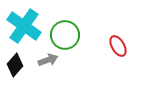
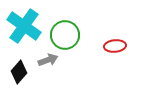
red ellipse: moved 3 px left; rotated 65 degrees counterclockwise
black diamond: moved 4 px right, 7 px down
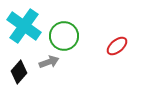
green circle: moved 1 px left, 1 px down
red ellipse: moved 2 px right; rotated 35 degrees counterclockwise
gray arrow: moved 1 px right, 2 px down
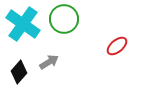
cyan cross: moved 1 px left, 2 px up
green circle: moved 17 px up
gray arrow: rotated 12 degrees counterclockwise
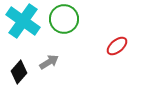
cyan cross: moved 3 px up
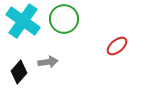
gray arrow: moved 1 px left; rotated 24 degrees clockwise
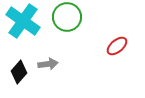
green circle: moved 3 px right, 2 px up
gray arrow: moved 2 px down
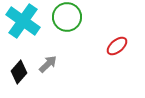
gray arrow: rotated 36 degrees counterclockwise
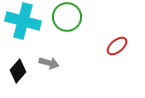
cyan cross: rotated 20 degrees counterclockwise
gray arrow: moved 1 px right, 1 px up; rotated 60 degrees clockwise
black diamond: moved 1 px left, 1 px up
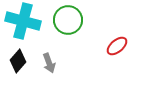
green circle: moved 1 px right, 3 px down
gray arrow: rotated 54 degrees clockwise
black diamond: moved 10 px up
